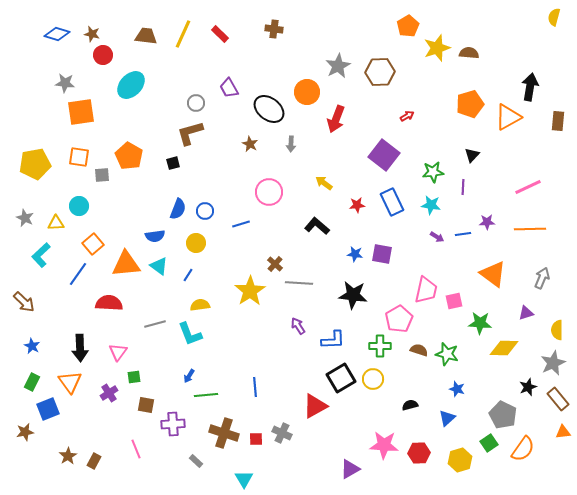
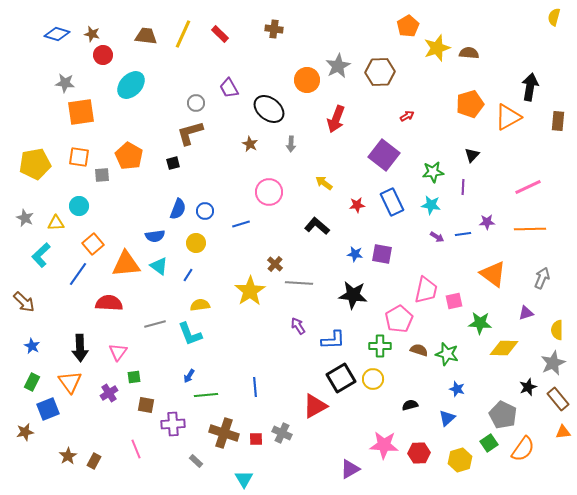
orange circle at (307, 92): moved 12 px up
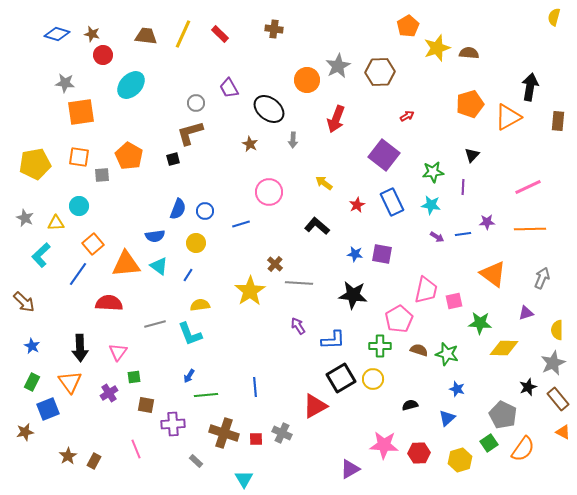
gray arrow at (291, 144): moved 2 px right, 4 px up
black square at (173, 163): moved 4 px up
red star at (357, 205): rotated 21 degrees counterclockwise
orange triangle at (563, 432): rotated 35 degrees clockwise
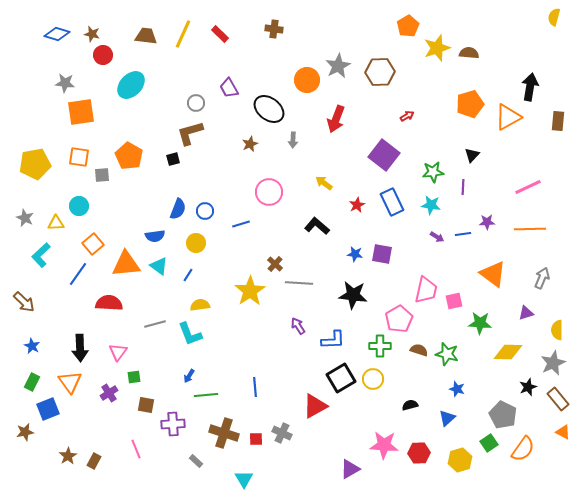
brown star at (250, 144): rotated 21 degrees clockwise
yellow diamond at (504, 348): moved 4 px right, 4 px down
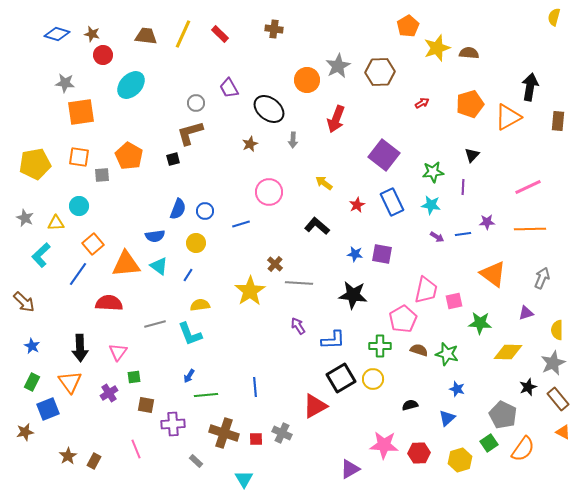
red arrow at (407, 116): moved 15 px right, 13 px up
pink pentagon at (399, 319): moved 4 px right
